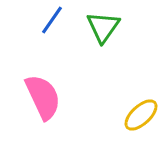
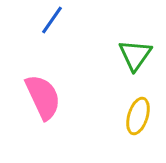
green triangle: moved 32 px right, 28 px down
yellow ellipse: moved 3 px left, 1 px down; rotated 30 degrees counterclockwise
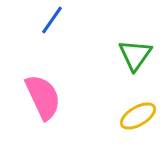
yellow ellipse: rotated 42 degrees clockwise
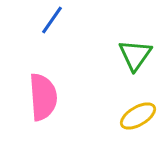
pink semicircle: rotated 21 degrees clockwise
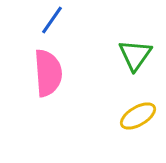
pink semicircle: moved 5 px right, 24 px up
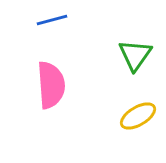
blue line: rotated 40 degrees clockwise
pink semicircle: moved 3 px right, 12 px down
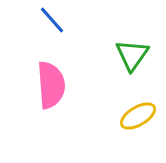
blue line: rotated 64 degrees clockwise
green triangle: moved 3 px left
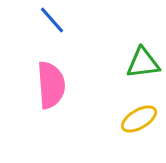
green triangle: moved 11 px right, 8 px down; rotated 48 degrees clockwise
yellow ellipse: moved 1 px right, 3 px down
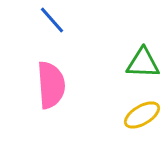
green triangle: rotated 9 degrees clockwise
yellow ellipse: moved 3 px right, 4 px up
